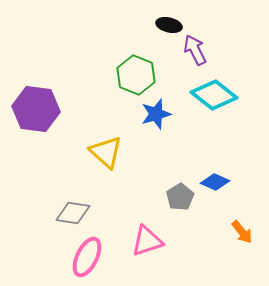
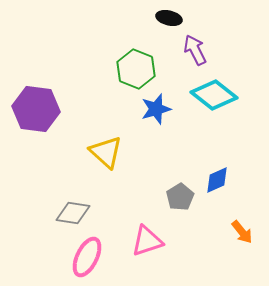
black ellipse: moved 7 px up
green hexagon: moved 6 px up
blue star: moved 5 px up
blue diamond: moved 2 px right, 2 px up; rotated 48 degrees counterclockwise
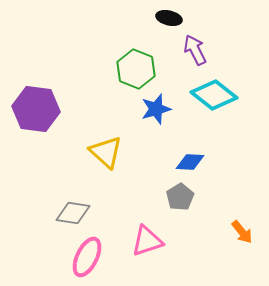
blue diamond: moved 27 px left, 18 px up; rotated 28 degrees clockwise
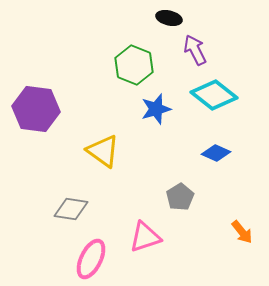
green hexagon: moved 2 px left, 4 px up
yellow triangle: moved 3 px left, 1 px up; rotated 6 degrees counterclockwise
blue diamond: moved 26 px right, 9 px up; rotated 20 degrees clockwise
gray diamond: moved 2 px left, 4 px up
pink triangle: moved 2 px left, 4 px up
pink ellipse: moved 4 px right, 2 px down
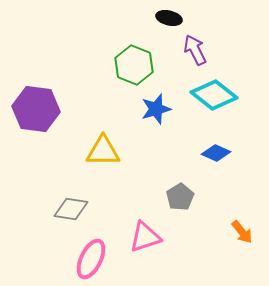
yellow triangle: rotated 36 degrees counterclockwise
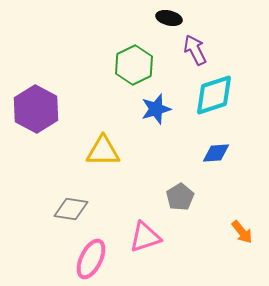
green hexagon: rotated 12 degrees clockwise
cyan diamond: rotated 57 degrees counterclockwise
purple hexagon: rotated 21 degrees clockwise
blue diamond: rotated 28 degrees counterclockwise
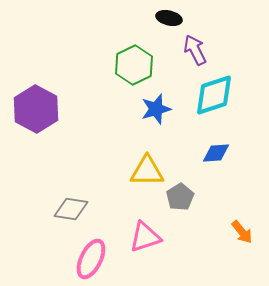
yellow triangle: moved 44 px right, 20 px down
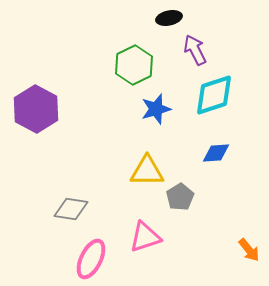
black ellipse: rotated 25 degrees counterclockwise
orange arrow: moved 7 px right, 18 px down
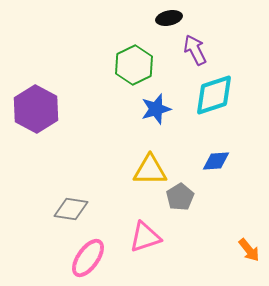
blue diamond: moved 8 px down
yellow triangle: moved 3 px right, 1 px up
pink ellipse: moved 3 px left, 1 px up; rotated 9 degrees clockwise
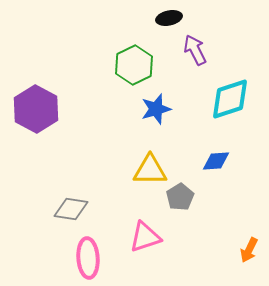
cyan diamond: moved 16 px right, 4 px down
orange arrow: rotated 65 degrees clockwise
pink ellipse: rotated 39 degrees counterclockwise
